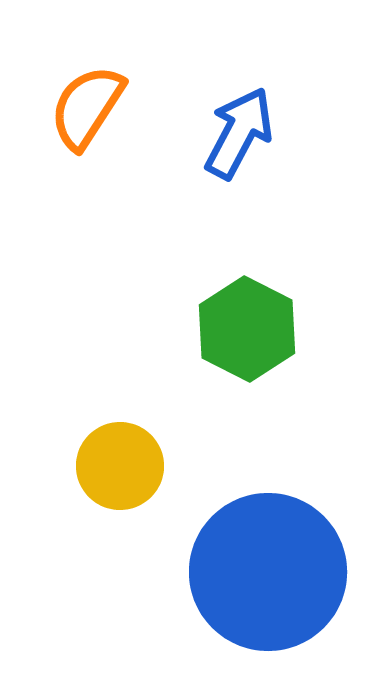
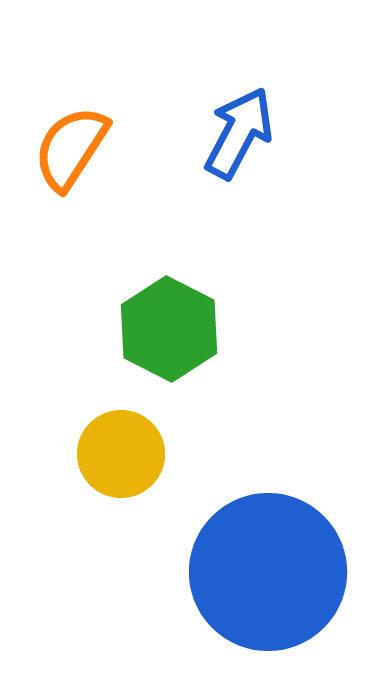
orange semicircle: moved 16 px left, 41 px down
green hexagon: moved 78 px left
yellow circle: moved 1 px right, 12 px up
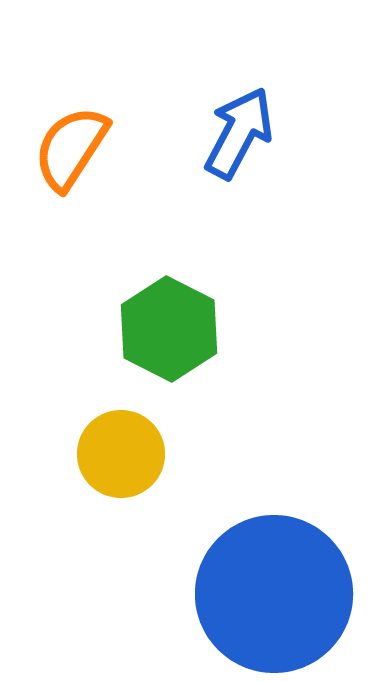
blue circle: moved 6 px right, 22 px down
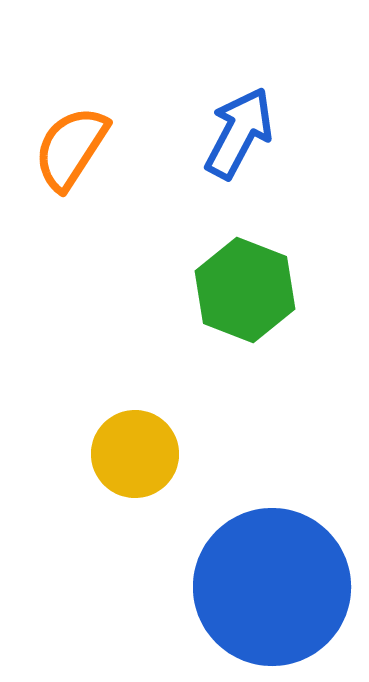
green hexagon: moved 76 px right, 39 px up; rotated 6 degrees counterclockwise
yellow circle: moved 14 px right
blue circle: moved 2 px left, 7 px up
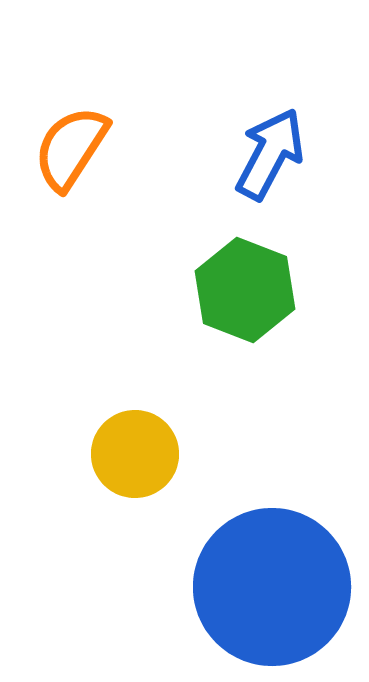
blue arrow: moved 31 px right, 21 px down
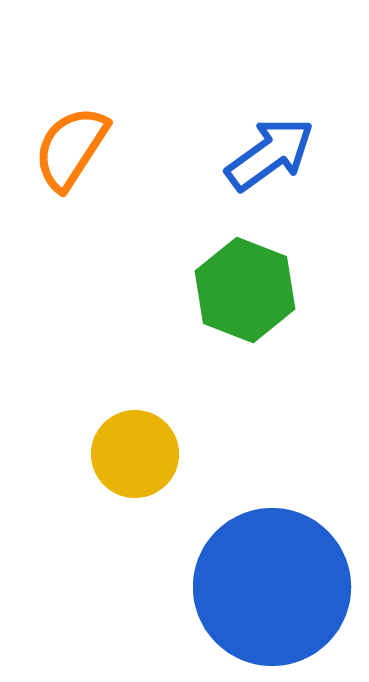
blue arrow: rotated 26 degrees clockwise
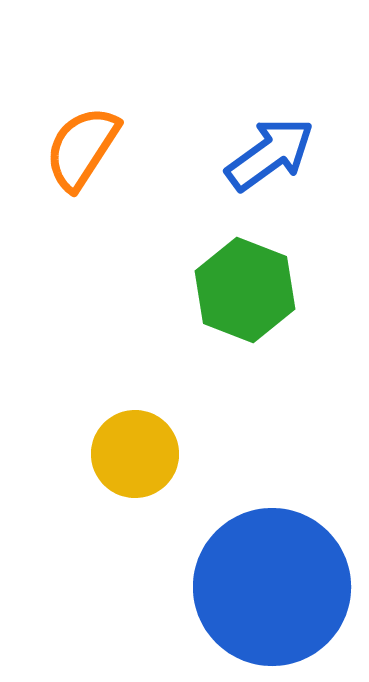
orange semicircle: moved 11 px right
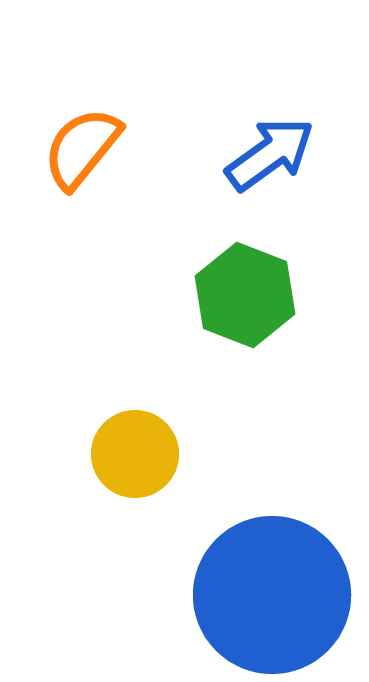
orange semicircle: rotated 6 degrees clockwise
green hexagon: moved 5 px down
blue circle: moved 8 px down
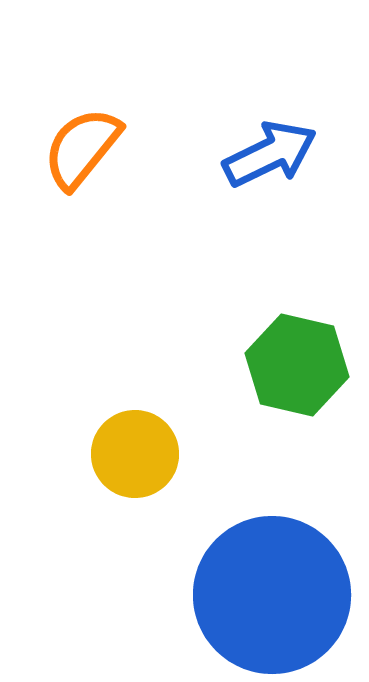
blue arrow: rotated 10 degrees clockwise
green hexagon: moved 52 px right, 70 px down; rotated 8 degrees counterclockwise
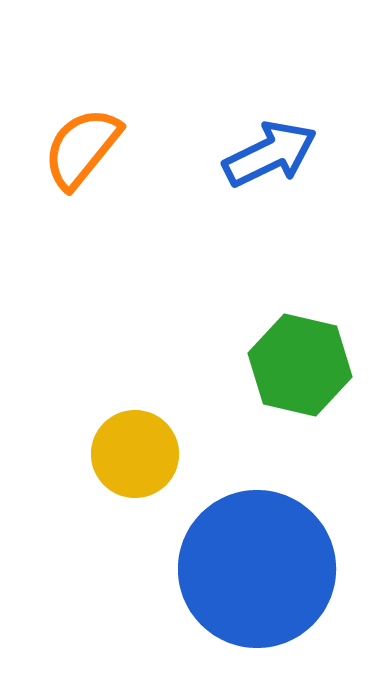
green hexagon: moved 3 px right
blue circle: moved 15 px left, 26 px up
